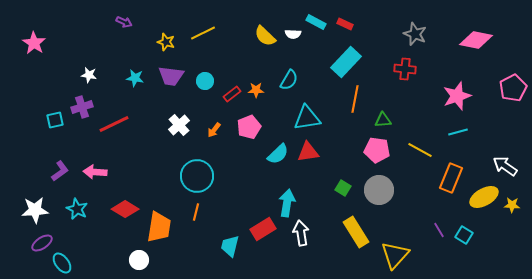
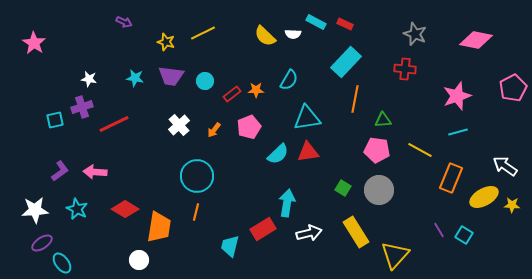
white star at (89, 75): moved 4 px down
white arrow at (301, 233): moved 8 px right; rotated 85 degrees clockwise
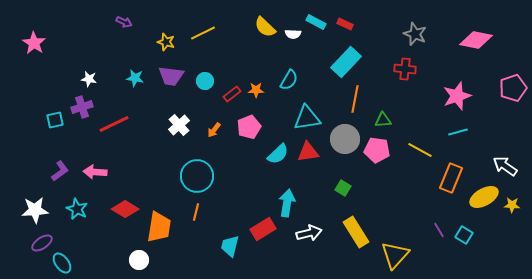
yellow semicircle at (265, 36): moved 9 px up
pink pentagon at (513, 88): rotated 8 degrees clockwise
gray circle at (379, 190): moved 34 px left, 51 px up
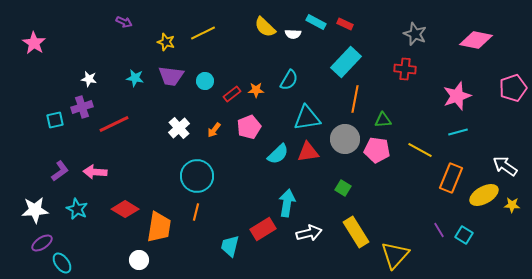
white cross at (179, 125): moved 3 px down
yellow ellipse at (484, 197): moved 2 px up
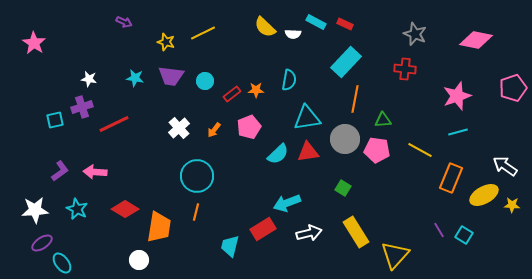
cyan semicircle at (289, 80): rotated 20 degrees counterclockwise
cyan arrow at (287, 203): rotated 120 degrees counterclockwise
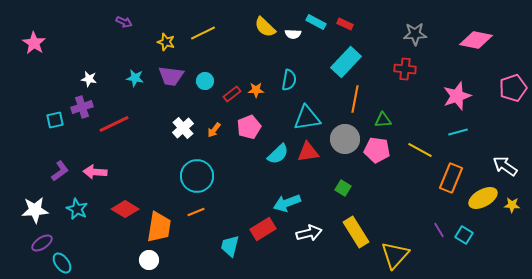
gray star at (415, 34): rotated 25 degrees counterclockwise
white cross at (179, 128): moved 4 px right
yellow ellipse at (484, 195): moved 1 px left, 3 px down
orange line at (196, 212): rotated 54 degrees clockwise
white circle at (139, 260): moved 10 px right
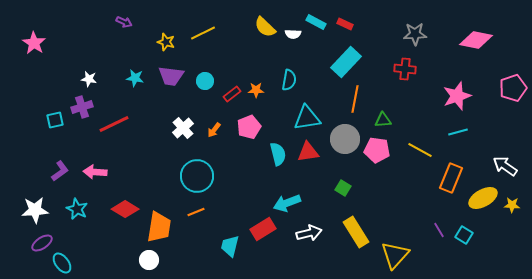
cyan semicircle at (278, 154): rotated 60 degrees counterclockwise
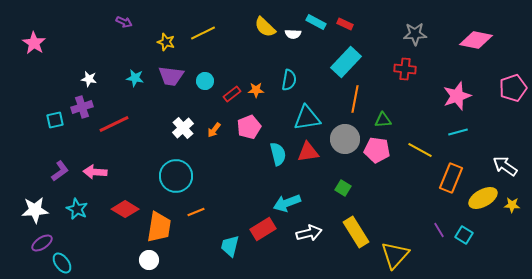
cyan circle at (197, 176): moved 21 px left
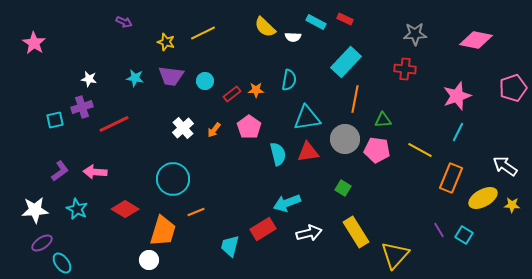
red rectangle at (345, 24): moved 5 px up
white semicircle at (293, 34): moved 3 px down
pink pentagon at (249, 127): rotated 15 degrees counterclockwise
cyan line at (458, 132): rotated 48 degrees counterclockwise
cyan circle at (176, 176): moved 3 px left, 3 px down
orange trapezoid at (159, 227): moved 4 px right, 4 px down; rotated 8 degrees clockwise
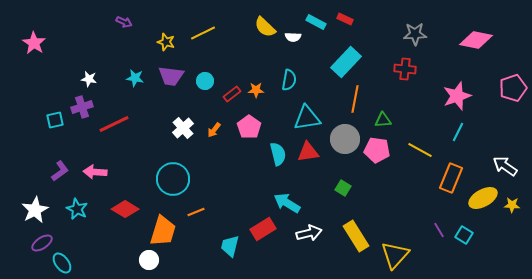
cyan arrow at (287, 203): rotated 52 degrees clockwise
white star at (35, 210): rotated 24 degrees counterclockwise
yellow rectangle at (356, 232): moved 4 px down
